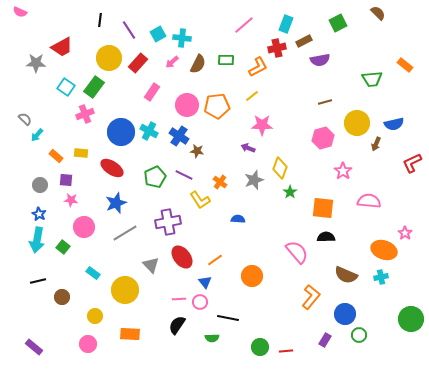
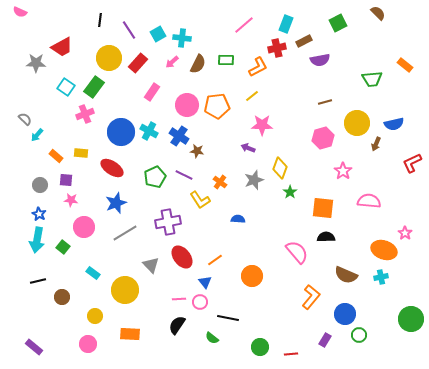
green semicircle at (212, 338): rotated 40 degrees clockwise
red line at (286, 351): moved 5 px right, 3 px down
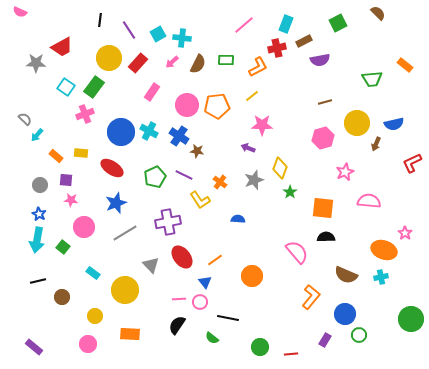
pink star at (343, 171): moved 2 px right, 1 px down; rotated 12 degrees clockwise
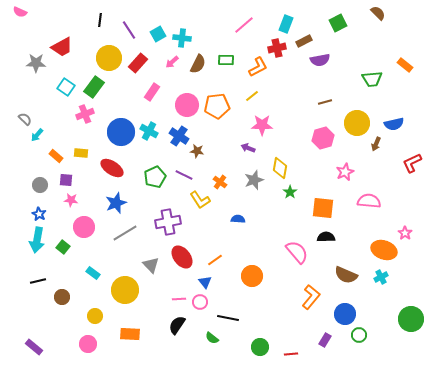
yellow diamond at (280, 168): rotated 10 degrees counterclockwise
cyan cross at (381, 277): rotated 16 degrees counterclockwise
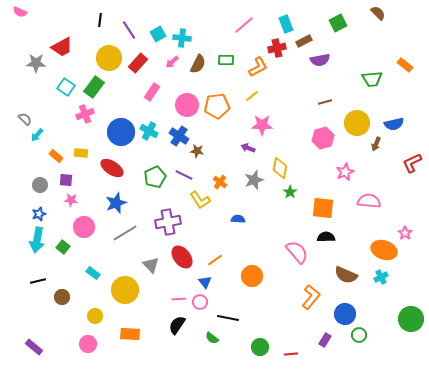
cyan rectangle at (286, 24): rotated 42 degrees counterclockwise
blue star at (39, 214): rotated 24 degrees clockwise
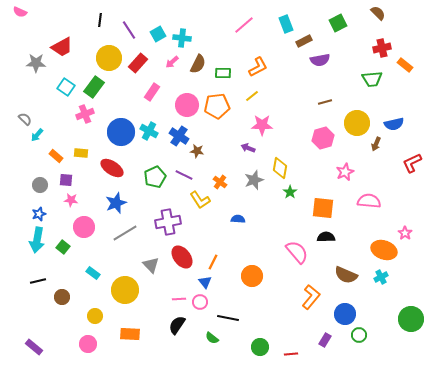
red cross at (277, 48): moved 105 px right
green rectangle at (226, 60): moved 3 px left, 13 px down
orange line at (215, 260): moved 2 px left, 2 px down; rotated 28 degrees counterclockwise
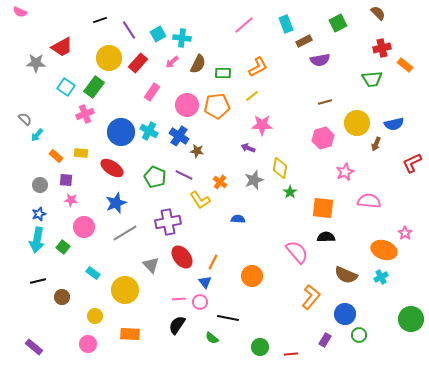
black line at (100, 20): rotated 64 degrees clockwise
green pentagon at (155, 177): rotated 25 degrees counterclockwise
